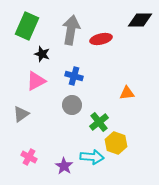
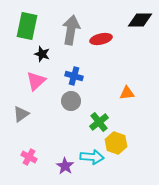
green rectangle: rotated 12 degrees counterclockwise
pink triangle: rotated 15 degrees counterclockwise
gray circle: moved 1 px left, 4 px up
purple star: moved 1 px right
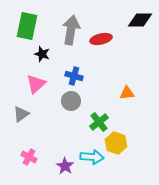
pink triangle: moved 3 px down
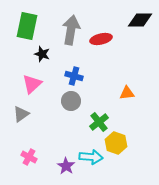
pink triangle: moved 4 px left
cyan arrow: moved 1 px left
purple star: moved 1 px right
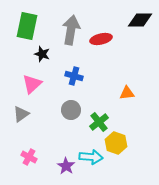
gray circle: moved 9 px down
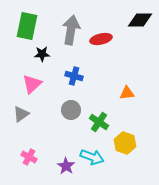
black star: rotated 21 degrees counterclockwise
green cross: rotated 18 degrees counterclockwise
yellow hexagon: moved 9 px right
cyan arrow: moved 1 px right; rotated 15 degrees clockwise
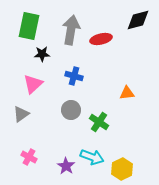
black diamond: moved 2 px left; rotated 15 degrees counterclockwise
green rectangle: moved 2 px right
pink triangle: moved 1 px right
yellow hexagon: moved 3 px left, 26 px down; rotated 15 degrees clockwise
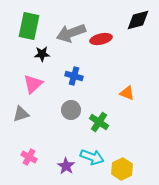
gray arrow: moved 3 px down; rotated 120 degrees counterclockwise
orange triangle: rotated 28 degrees clockwise
gray triangle: rotated 18 degrees clockwise
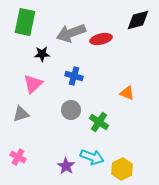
green rectangle: moved 4 px left, 4 px up
pink cross: moved 11 px left
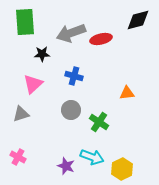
green rectangle: rotated 16 degrees counterclockwise
orange triangle: rotated 28 degrees counterclockwise
purple star: rotated 12 degrees counterclockwise
